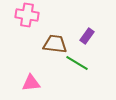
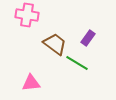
purple rectangle: moved 1 px right, 2 px down
brown trapezoid: rotated 30 degrees clockwise
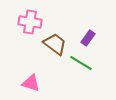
pink cross: moved 3 px right, 7 px down
green line: moved 4 px right
pink triangle: rotated 24 degrees clockwise
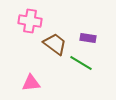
pink cross: moved 1 px up
purple rectangle: rotated 63 degrees clockwise
pink triangle: rotated 24 degrees counterclockwise
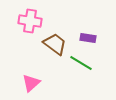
pink triangle: rotated 36 degrees counterclockwise
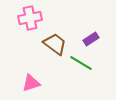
pink cross: moved 3 px up; rotated 20 degrees counterclockwise
purple rectangle: moved 3 px right, 1 px down; rotated 42 degrees counterclockwise
pink triangle: rotated 24 degrees clockwise
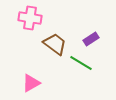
pink cross: rotated 20 degrees clockwise
pink triangle: rotated 12 degrees counterclockwise
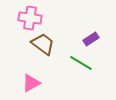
brown trapezoid: moved 12 px left
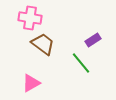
purple rectangle: moved 2 px right, 1 px down
green line: rotated 20 degrees clockwise
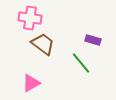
purple rectangle: rotated 49 degrees clockwise
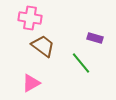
purple rectangle: moved 2 px right, 2 px up
brown trapezoid: moved 2 px down
